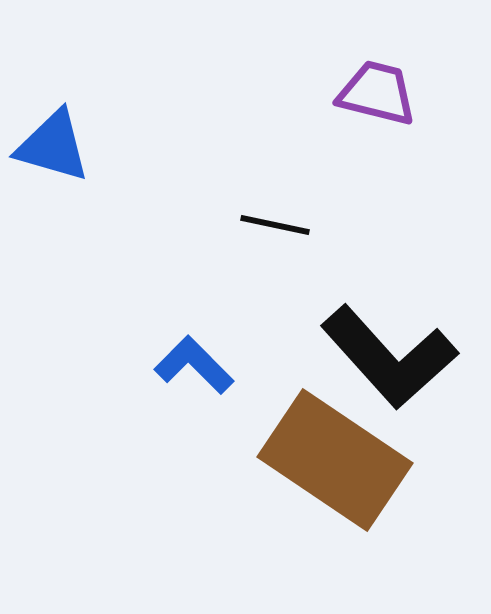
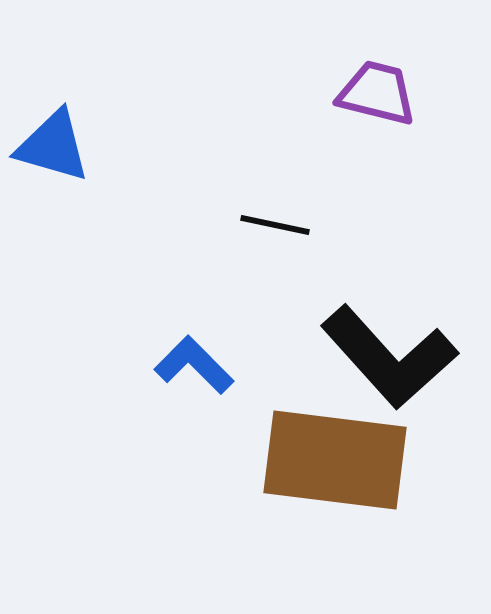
brown rectangle: rotated 27 degrees counterclockwise
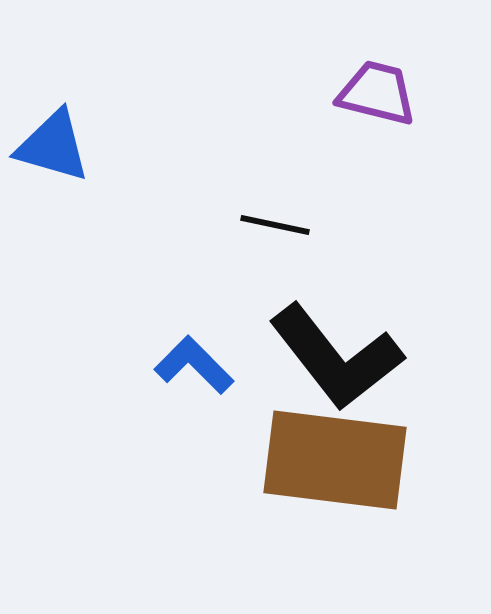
black L-shape: moved 53 px left; rotated 4 degrees clockwise
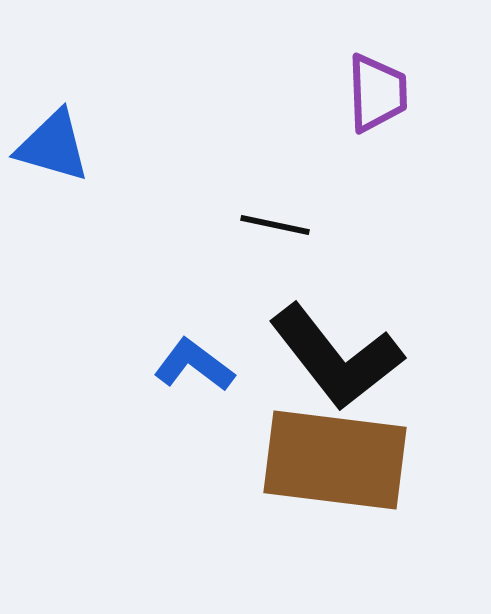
purple trapezoid: rotated 74 degrees clockwise
blue L-shape: rotated 8 degrees counterclockwise
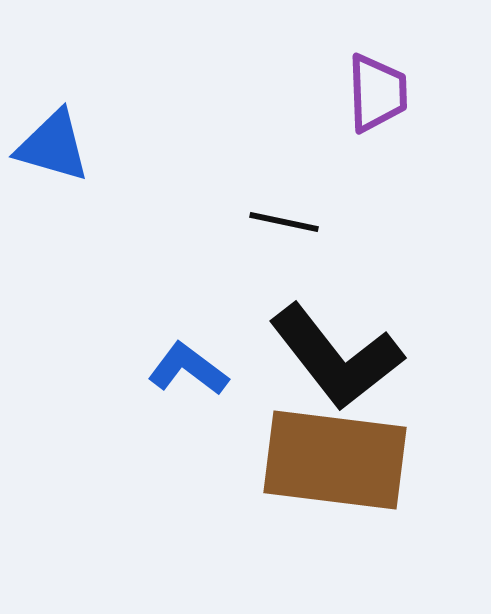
black line: moved 9 px right, 3 px up
blue L-shape: moved 6 px left, 4 px down
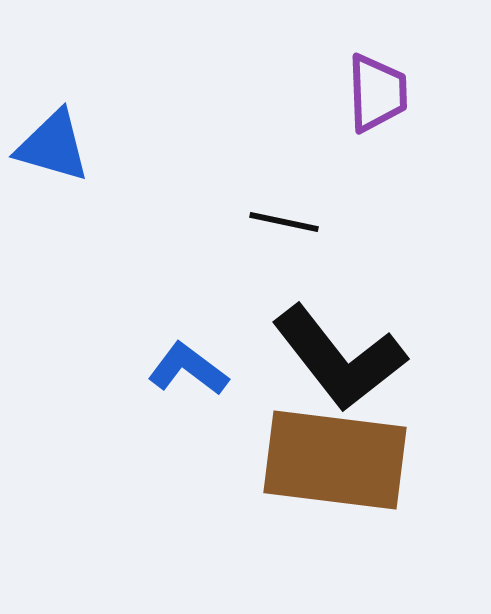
black L-shape: moved 3 px right, 1 px down
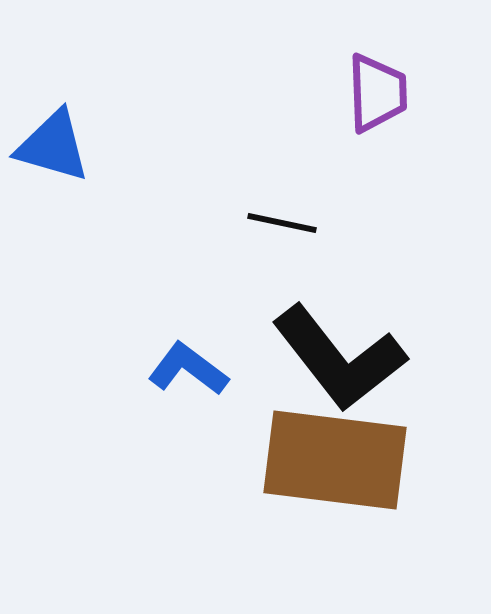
black line: moved 2 px left, 1 px down
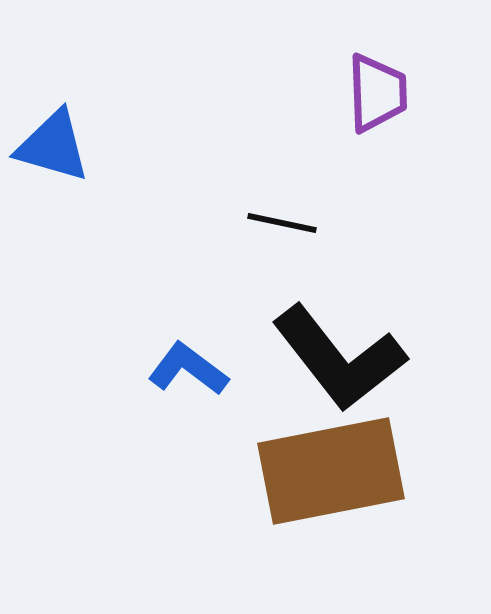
brown rectangle: moved 4 px left, 11 px down; rotated 18 degrees counterclockwise
